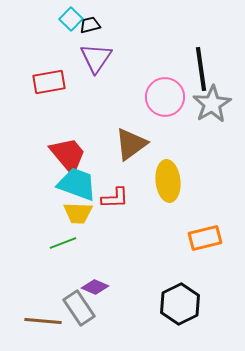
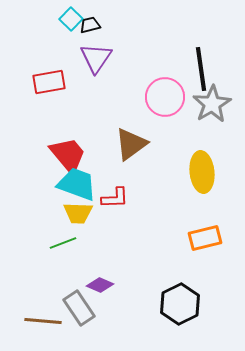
yellow ellipse: moved 34 px right, 9 px up
purple diamond: moved 5 px right, 2 px up
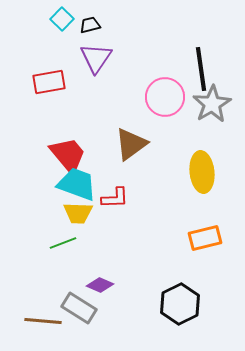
cyan square: moved 9 px left
gray rectangle: rotated 24 degrees counterclockwise
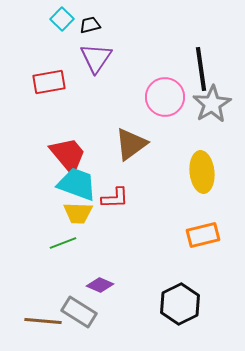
orange rectangle: moved 2 px left, 3 px up
gray rectangle: moved 4 px down
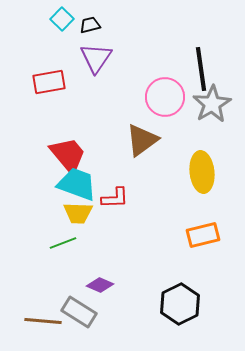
brown triangle: moved 11 px right, 4 px up
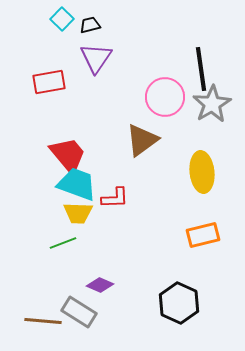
black hexagon: moved 1 px left, 1 px up; rotated 9 degrees counterclockwise
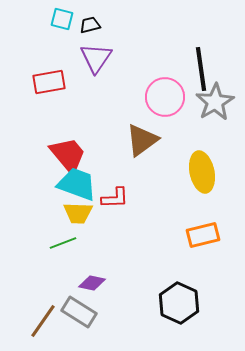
cyan square: rotated 30 degrees counterclockwise
gray star: moved 3 px right, 2 px up
yellow ellipse: rotated 6 degrees counterclockwise
purple diamond: moved 8 px left, 2 px up; rotated 12 degrees counterclockwise
brown line: rotated 60 degrees counterclockwise
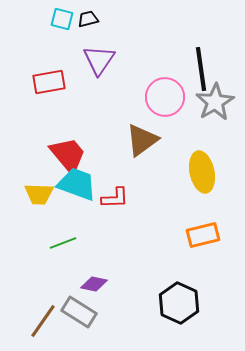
black trapezoid: moved 2 px left, 6 px up
purple triangle: moved 3 px right, 2 px down
yellow trapezoid: moved 39 px left, 19 px up
purple diamond: moved 2 px right, 1 px down
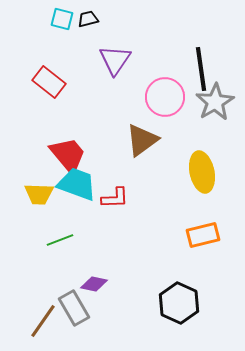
purple triangle: moved 16 px right
red rectangle: rotated 48 degrees clockwise
green line: moved 3 px left, 3 px up
gray rectangle: moved 5 px left, 4 px up; rotated 28 degrees clockwise
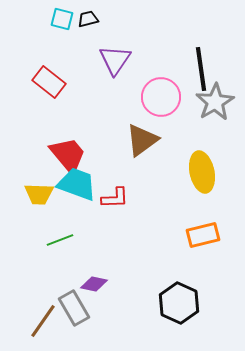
pink circle: moved 4 px left
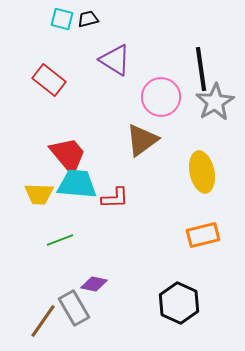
purple triangle: rotated 32 degrees counterclockwise
red rectangle: moved 2 px up
cyan trapezoid: rotated 15 degrees counterclockwise
